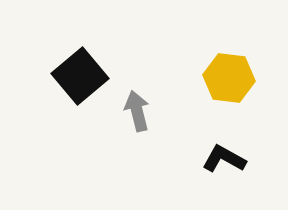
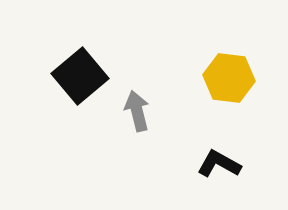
black L-shape: moved 5 px left, 5 px down
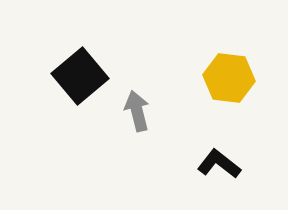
black L-shape: rotated 9 degrees clockwise
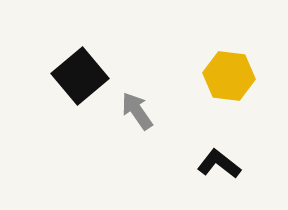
yellow hexagon: moved 2 px up
gray arrow: rotated 21 degrees counterclockwise
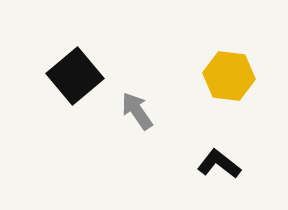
black square: moved 5 px left
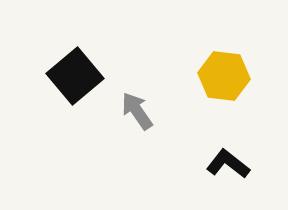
yellow hexagon: moved 5 px left
black L-shape: moved 9 px right
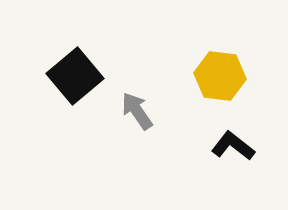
yellow hexagon: moved 4 px left
black L-shape: moved 5 px right, 18 px up
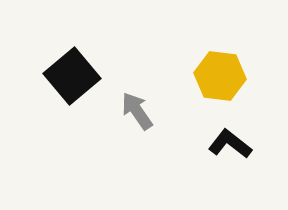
black square: moved 3 px left
black L-shape: moved 3 px left, 2 px up
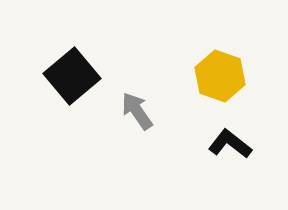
yellow hexagon: rotated 12 degrees clockwise
